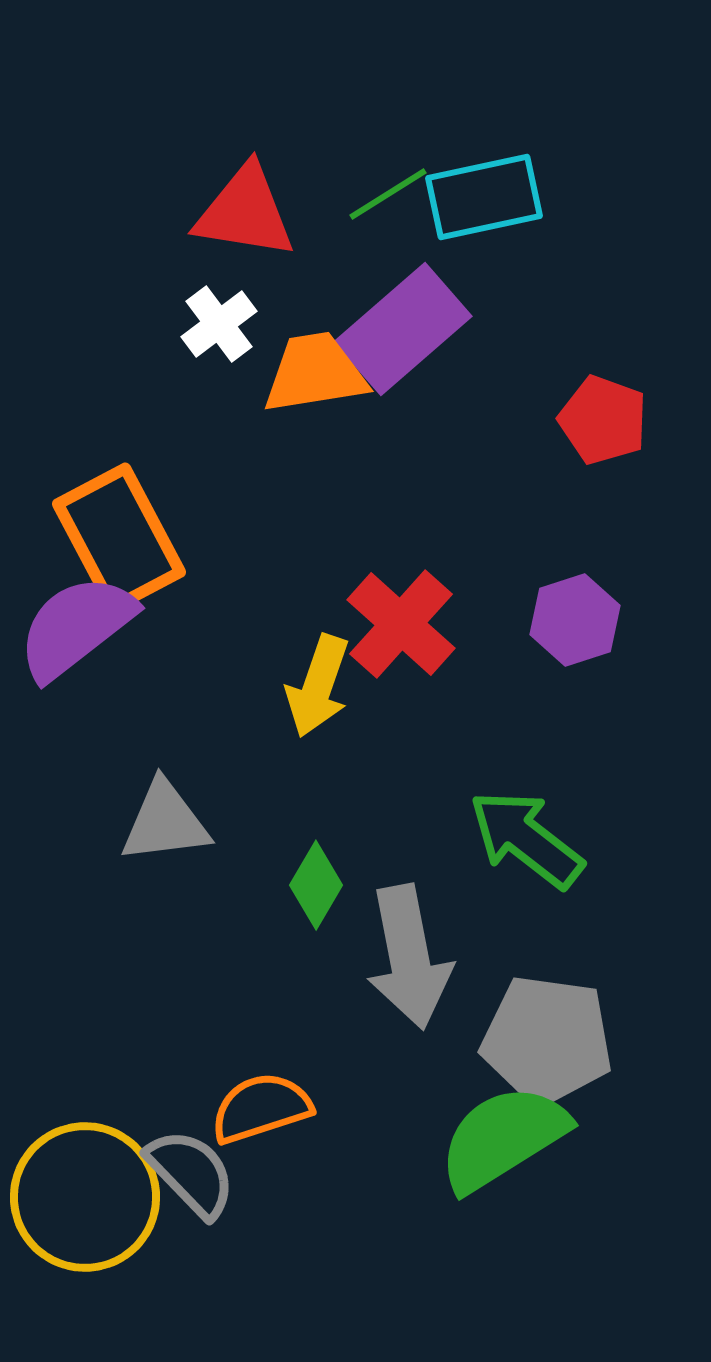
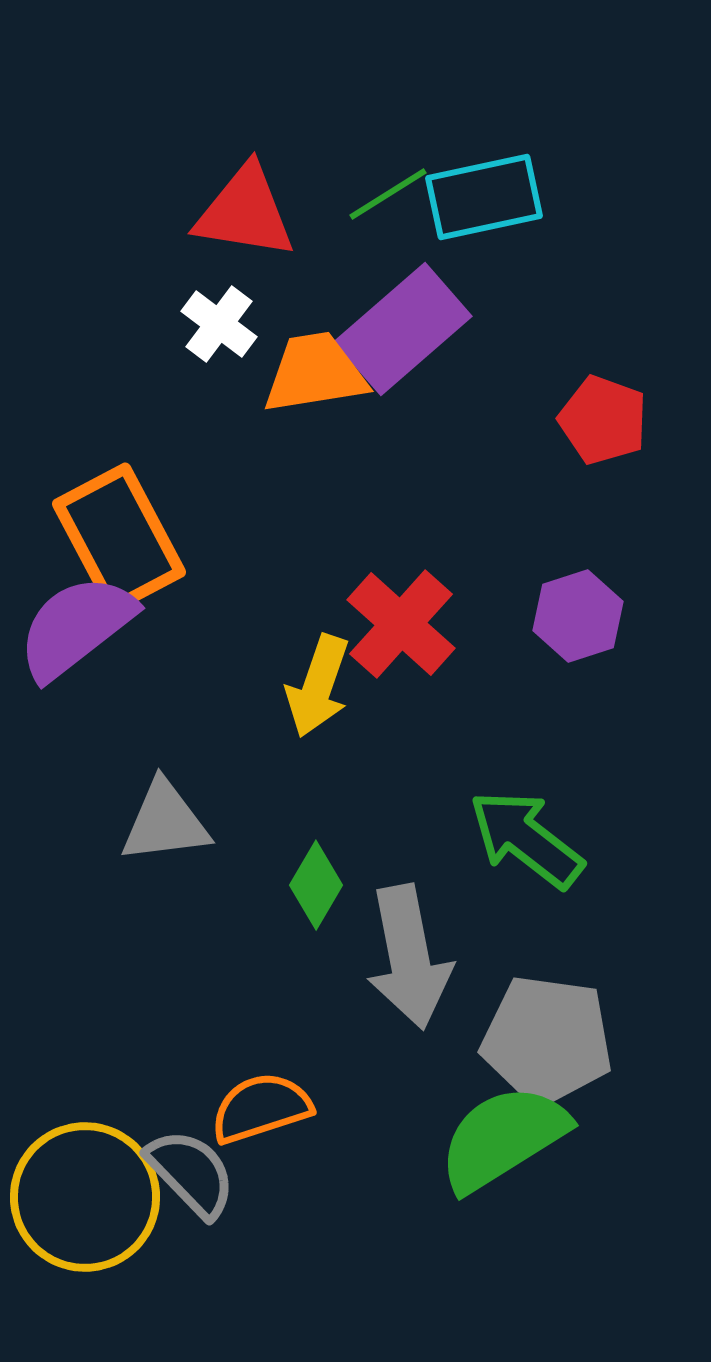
white cross: rotated 16 degrees counterclockwise
purple hexagon: moved 3 px right, 4 px up
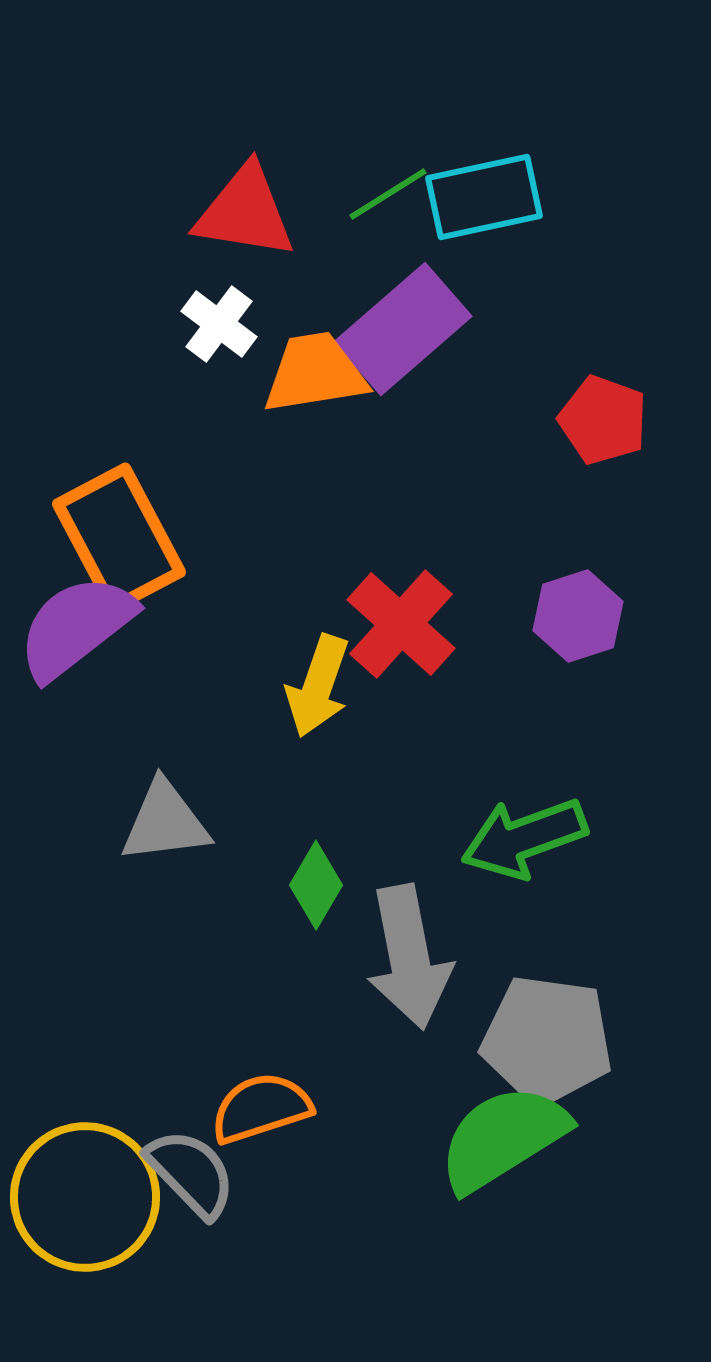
green arrow: moved 2 px left, 1 px up; rotated 58 degrees counterclockwise
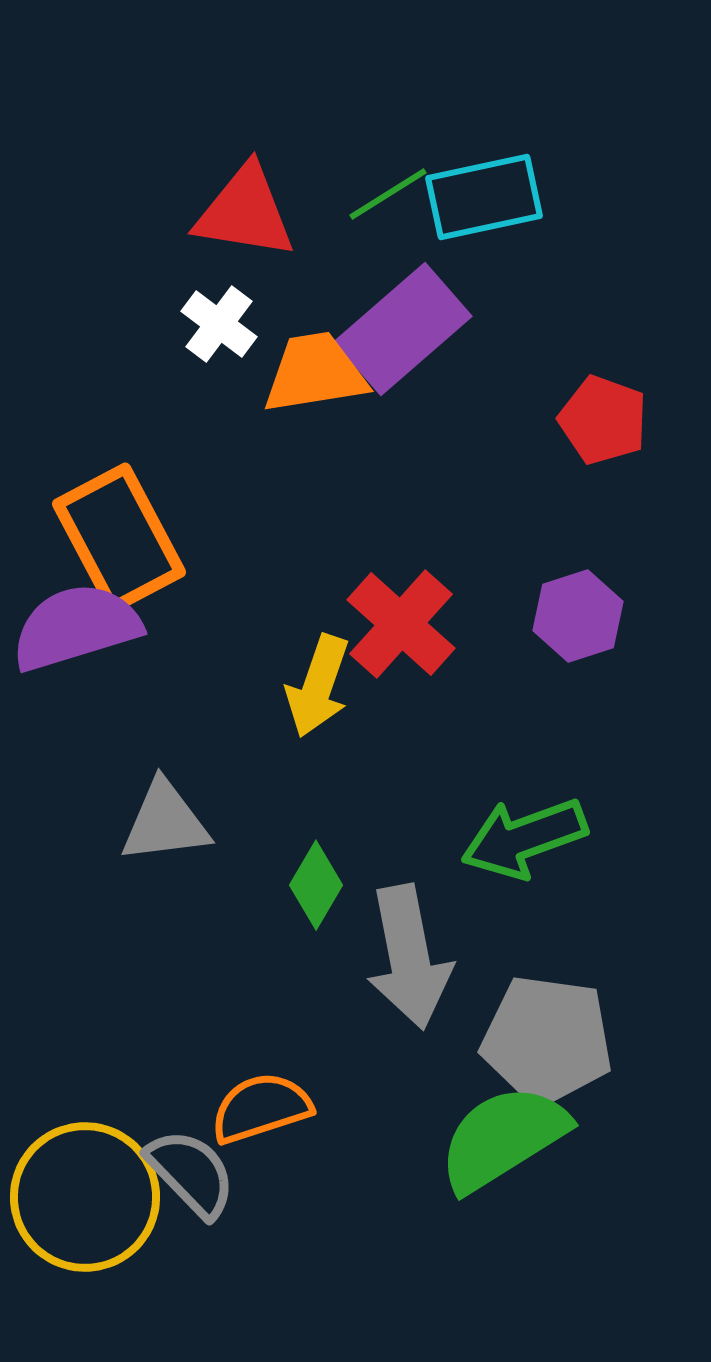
purple semicircle: rotated 21 degrees clockwise
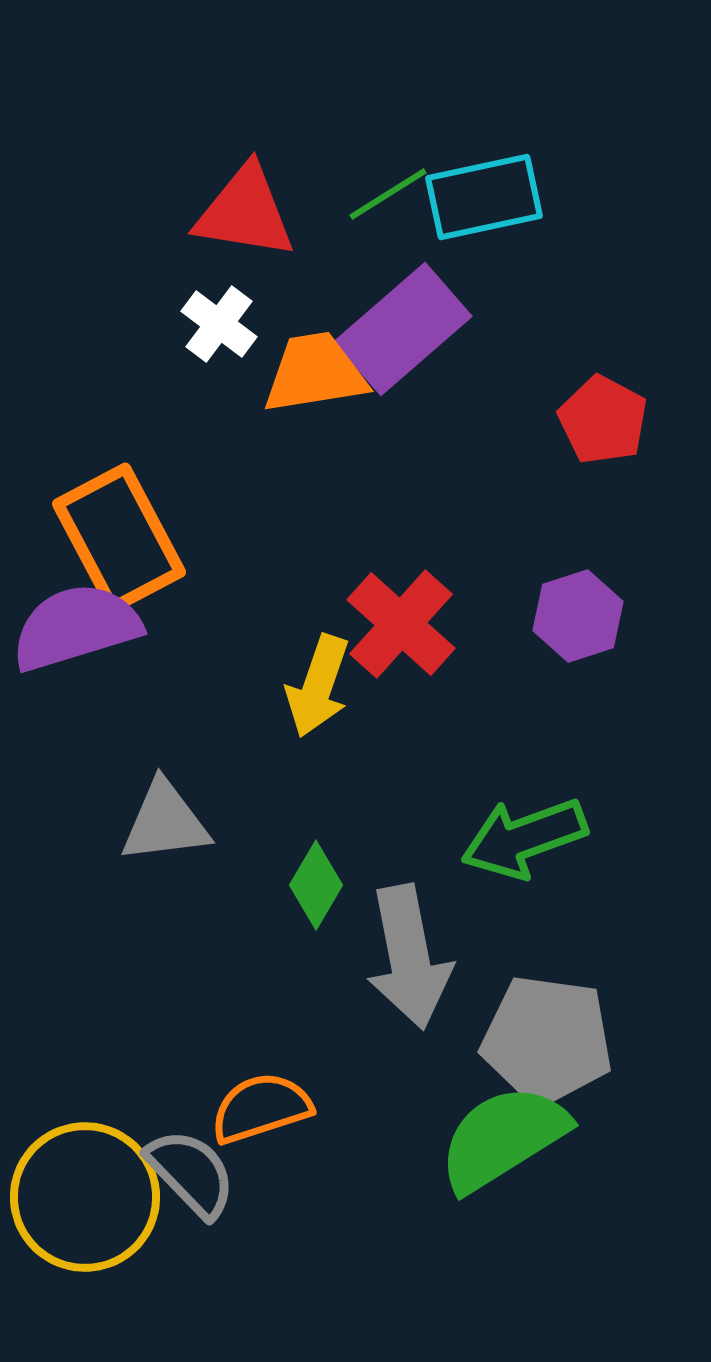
red pentagon: rotated 8 degrees clockwise
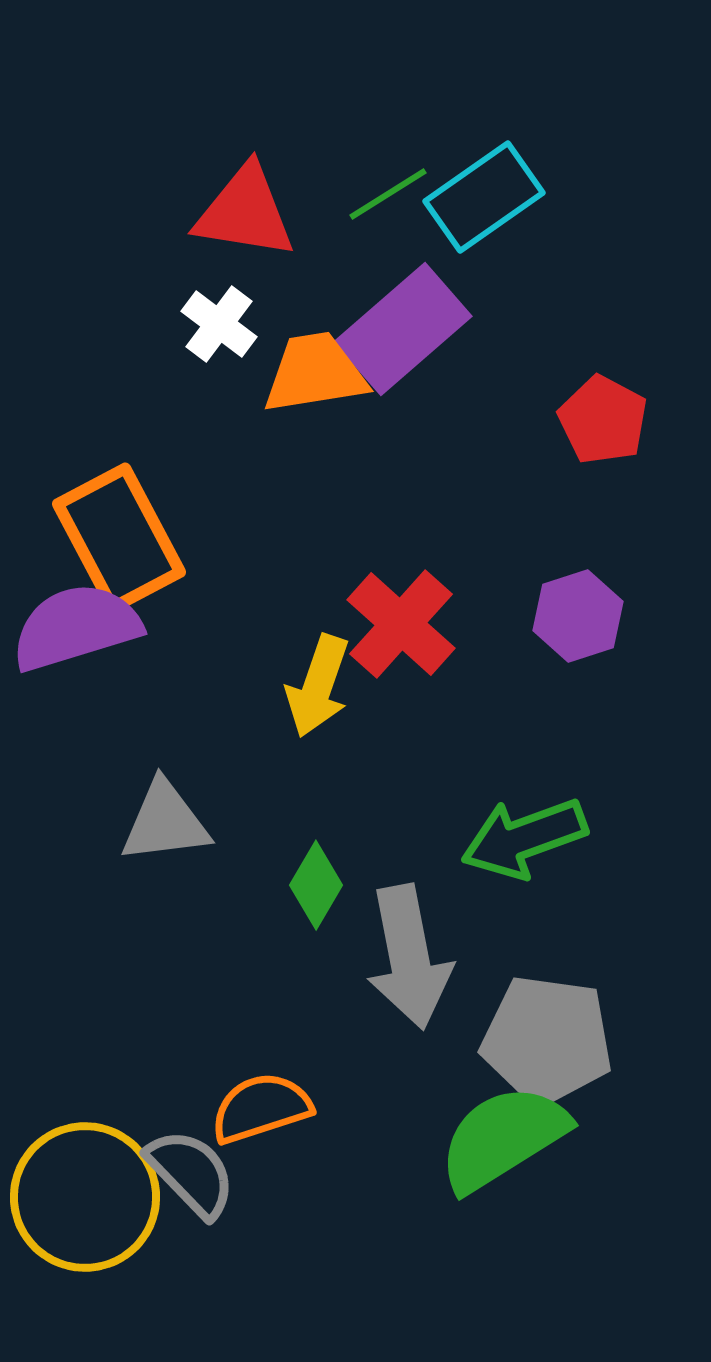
cyan rectangle: rotated 23 degrees counterclockwise
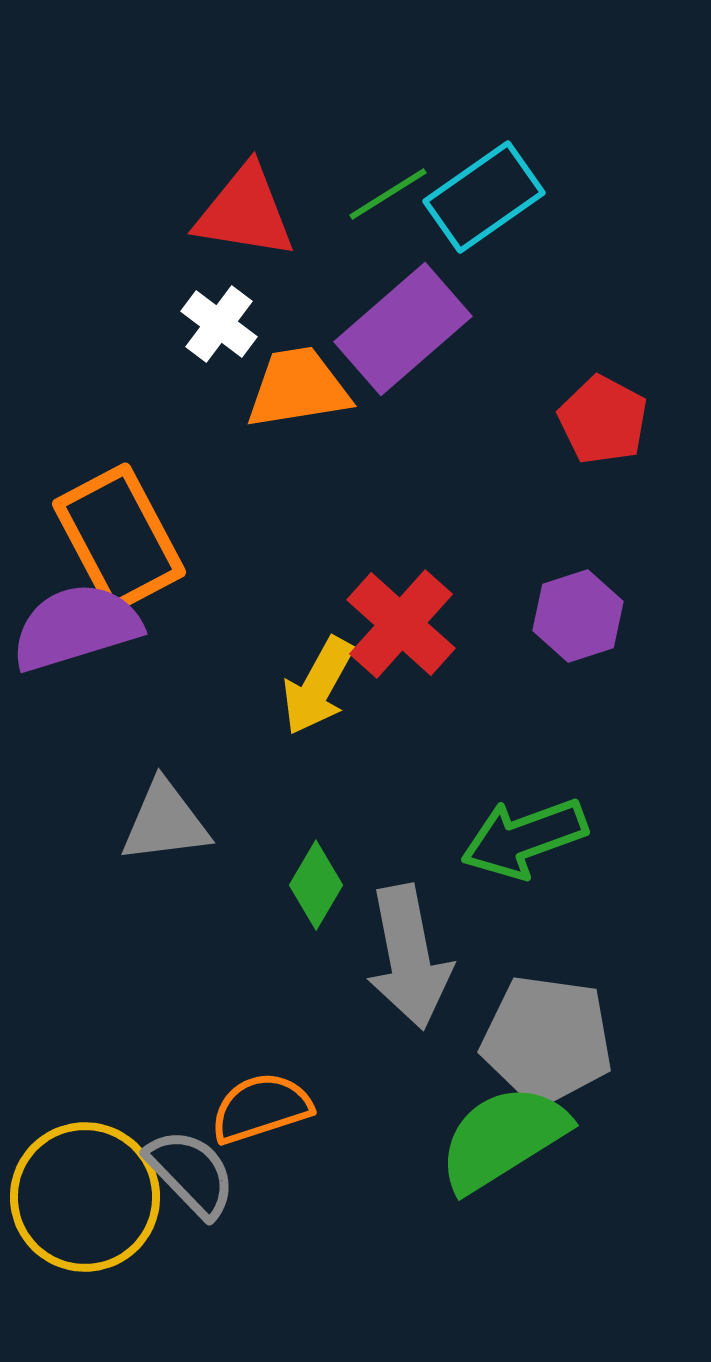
orange trapezoid: moved 17 px left, 15 px down
yellow arrow: rotated 10 degrees clockwise
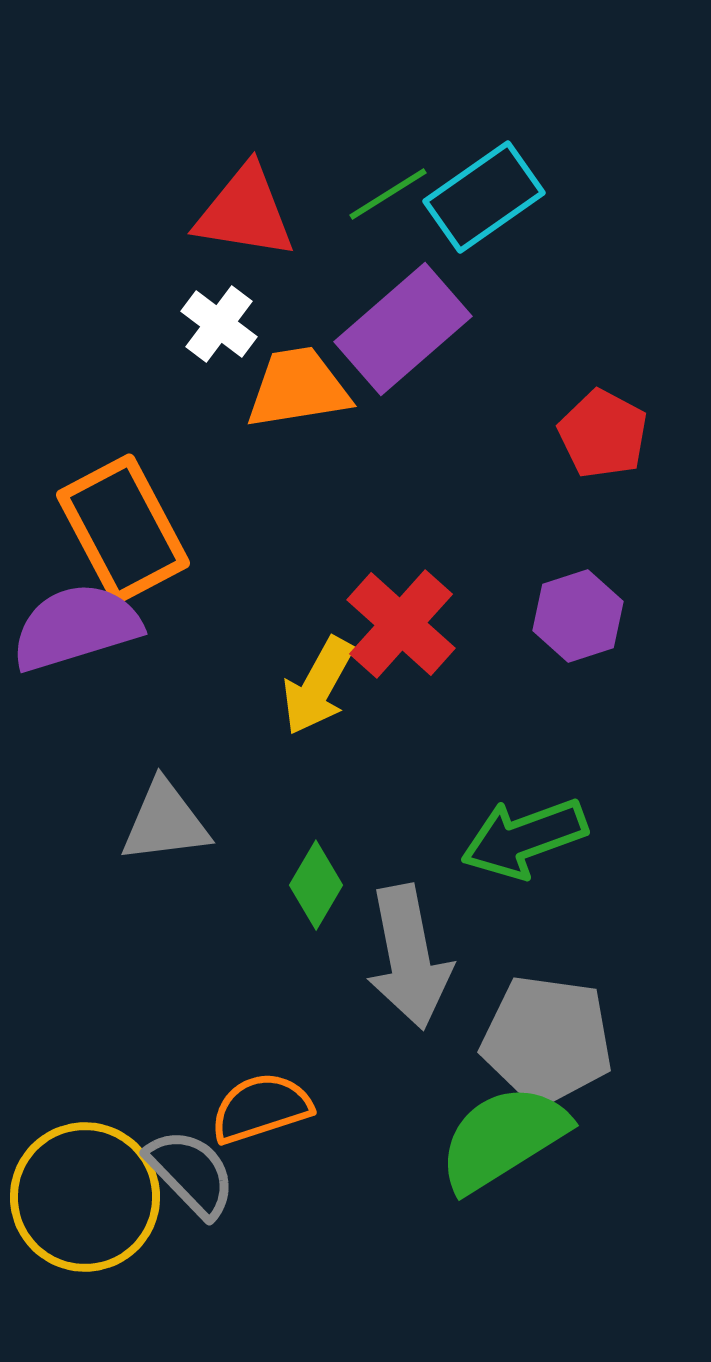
red pentagon: moved 14 px down
orange rectangle: moved 4 px right, 9 px up
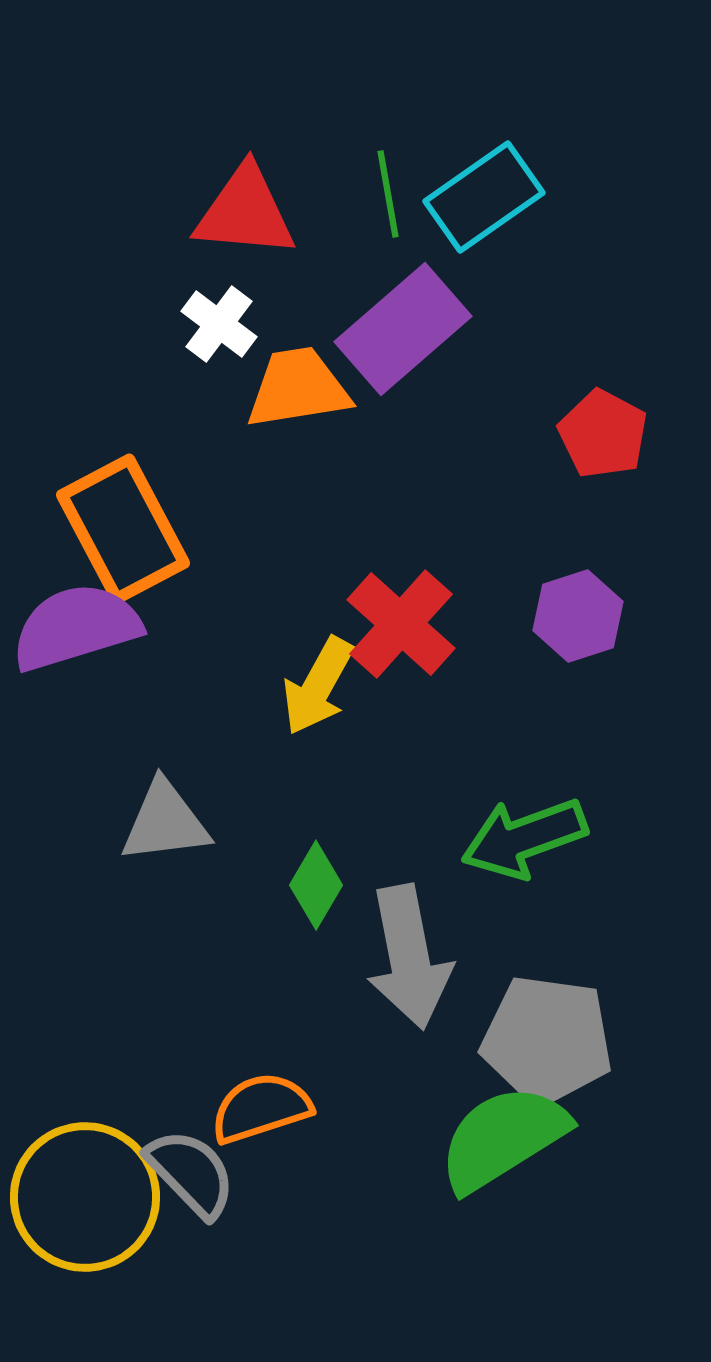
green line: rotated 68 degrees counterclockwise
red triangle: rotated 4 degrees counterclockwise
